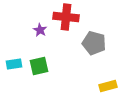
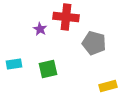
purple star: moved 1 px up
green square: moved 9 px right, 3 px down
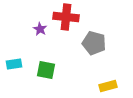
green square: moved 2 px left, 1 px down; rotated 24 degrees clockwise
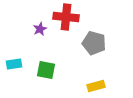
purple star: rotated 16 degrees clockwise
yellow rectangle: moved 12 px left
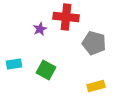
green square: rotated 18 degrees clockwise
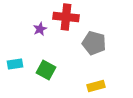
cyan rectangle: moved 1 px right
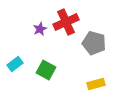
red cross: moved 5 px down; rotated 30 degrees counterclockwise
cyan rectangle: rotated 28 degrees counterclockwise
yellow rectangle: moved 2 px up
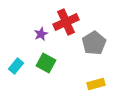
purple star: moved 1 px right, 5 px down
gray pentagon: rotated 25 degrees clockwise
cyan rectangle: moved 1 px right, 2 px down; rotated 14 degrees counterclockwise
green square: moved 7 px up
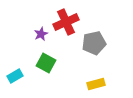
gray pentagon: rotated 20 degrees clockwise
cyan rectangle: moved 1 px left, 10 px down; rotated 21 degrees clockwise
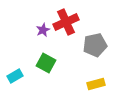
purple star: moved 2 px right, 4 px up
gray pentagon: moved 1 px right, 2 px down
